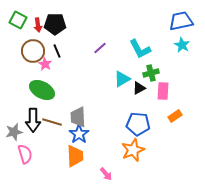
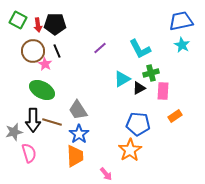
gray trapezoid: moved 7 px up; rotated 30 degrees counterclockwise
orange star: moved 3 px left; rotated 10 degrees counterclockwise
pink semicircle: moved 4 px right, 1 px up
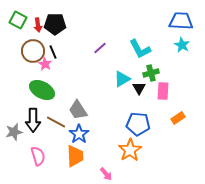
blue trapezoid: rotated 15 degrees clockwise
black line: moved 4 px left, 1 px down
black triangle: rotated 32 degrees counterclockwise
orange rectangle: moved 3 px right, 2 px down
brown line: moved 4 px right; rotated 12 degrees clockwise
pink semicircle: moved 9 px right, 3 px down
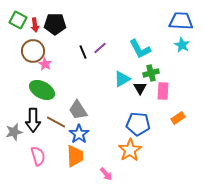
red arrow: moved 3 px left
black line: moved 30 px right
black triangle: moved 1 px right
